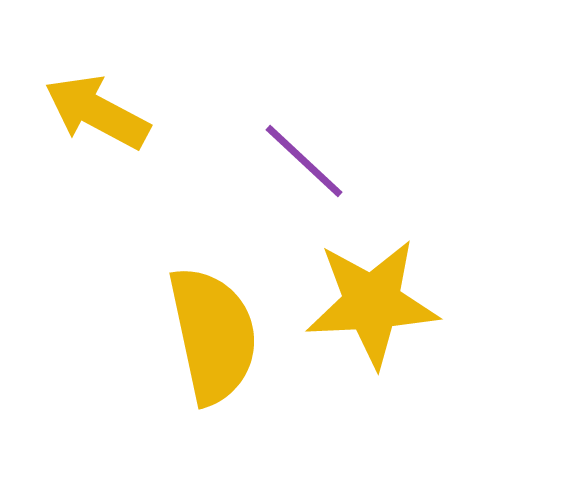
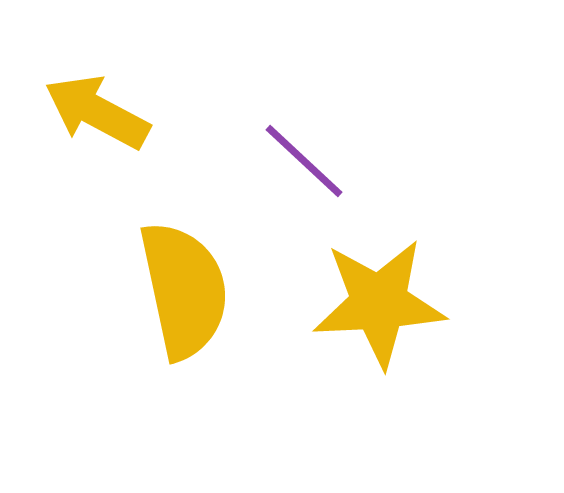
yellow star: moved 7 px right
yellow semicircle: moved 29 px left, 45 px up
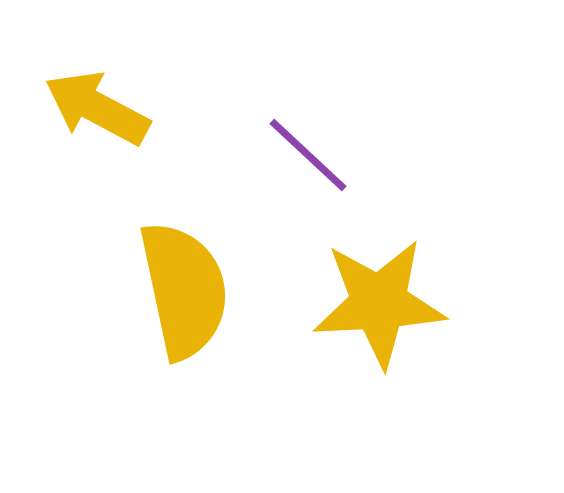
yellow arrow: moved 4 px up
purple line: moved 4 px right, 6 px up
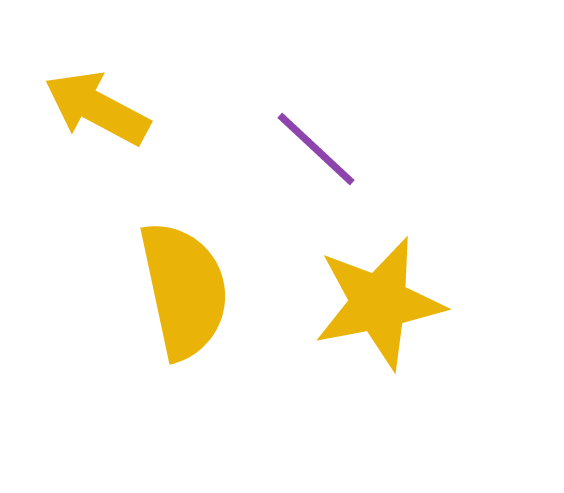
purple line: moved 8 px right, 6 px up
yellow star: rotated 8 degrees counterclockwise
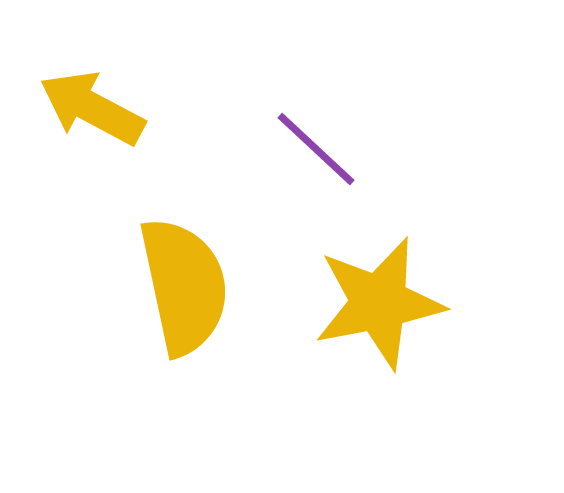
yellow arrow: moved 5 px left
yellow semicircle: moved 4 px up
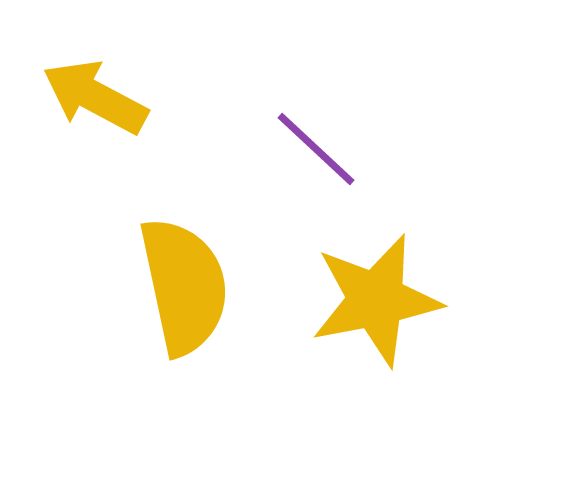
yellow arrow: moved 3 px right, 11 px up
yellow star: moved 3 px left, 3 px up
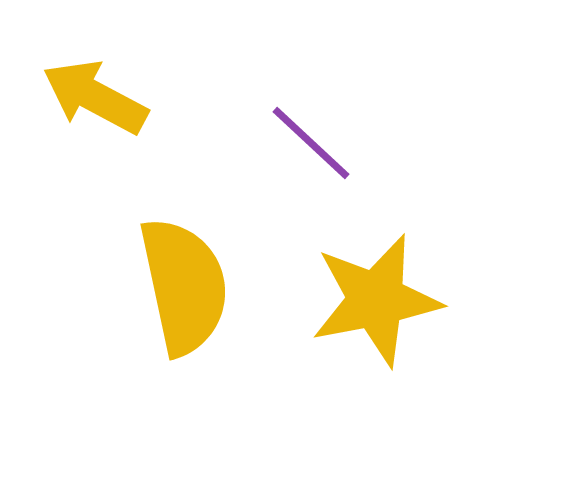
purple line: moved 5 px left, 6 px up
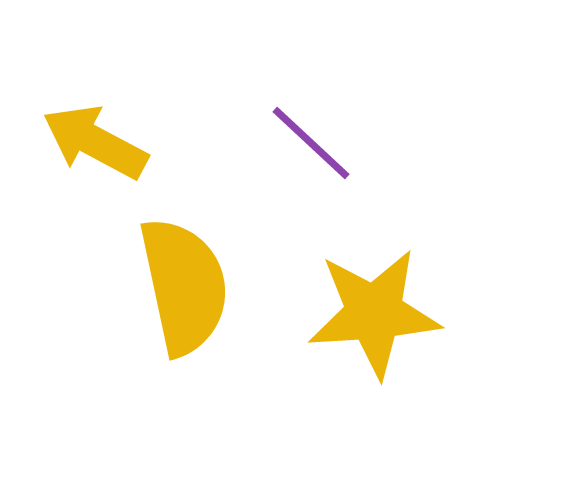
yellow arrow: moved 45 px down
yellow star: moved 2 px left, 13 px down; rotated 7 degrees clockwise
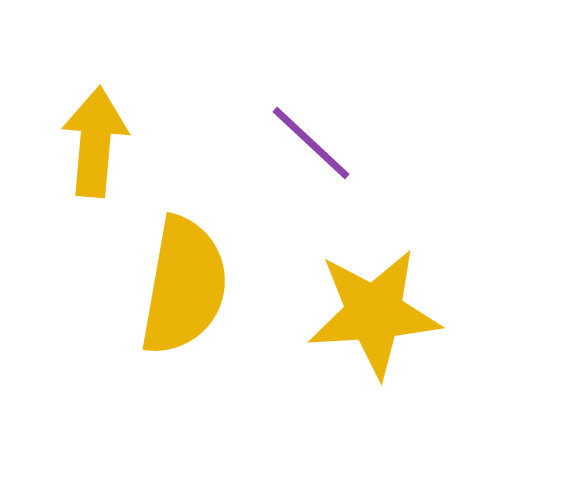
yellow arrow: rotated 67 degrees clockwise
yellow semicircle: rotated 22 degrees clockwise
